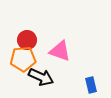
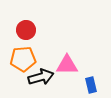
red circle: moved 1 px left, 10 px up
pink triangle: moved 7 px right, 14 px down; rotated 20 degrees counterclockwise
black arrow: rotated 40 degrees counterclockwise
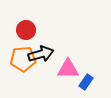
pink triangle: moved 1 px right, 4 px down
black arrow: moved 23 px up
blue rectangle: moved 5 px left, 3 px up; rotated 49 degrees clockwise
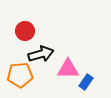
red circle: moved 1 px left, 1 px down
orange pentagon: moved 3 px left, 16 px down
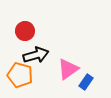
black arrow: moved 5 px left, 1 px down
pink triangle: rotated 35 degrees counterclockwise
orange pentagon: rotated 20 degrees clockwise
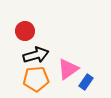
orange pentagon: moved 16 px right, 4 px down; rotated 20 degrees counterclockwise
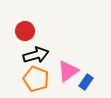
pink triangle: moved 2 px down
orange pentagon: rotated 25 degrees clockwise
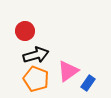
blue rectangle: moved 2 px right, 1 px down
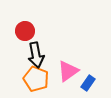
black arrow: rotated 95 degrees clockwise
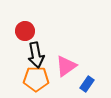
pink triangle: moved 2 px left, 5 px up
orange pentagon: rotated 20 degrees counterclockwise
blue rectangle: moved 1 px left, 1 px down
